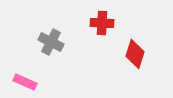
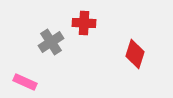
red cross: moved 18 px left
gray cross: rotated 30 degrees clockwise
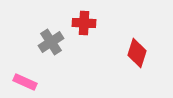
red diamond: moved 2 px right, 1 px up
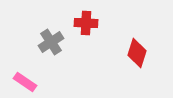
red cross: moved 2 px right
pink rectangle: rotated 10 degrees clockwise
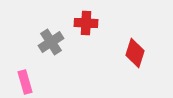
red diamond: moved 2 px left
pink rectangle: rotated 40 degrees clockwise
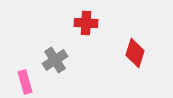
gray cross: moved 4 px right, 18 px down
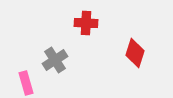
pink rectangle: moved 1 px right, 1 px down
